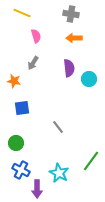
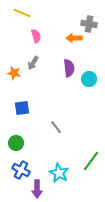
gray cross: moved 18 px right, 10 px down
orange star: moved 8 px up
gray line: moved 2 px left
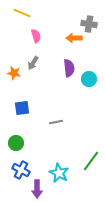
gray line: moved 5 px up; rotated 64 degrees counterclockwise
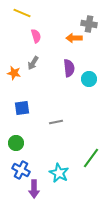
green line: moved 3 px up
purple arrow: moved 3 px left
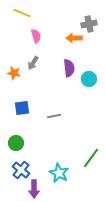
gray cross: rotated 21 degrees counterclockwise
gray line: moved 2 px left, 6 px up
blue cross: rotated 12 degrees clockwise
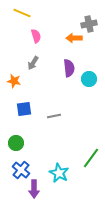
orange star: moved 8 px down
blue square: moved 2 px right, 1 px down
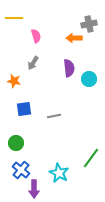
yellow line: moved 8 px left, 5 px down; rotated 24 degrees counterclockwise
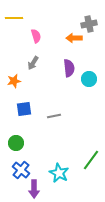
orange star: rotated 24 degrees counterclockwise
green line: moved 2 px down
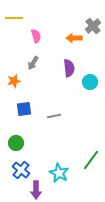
gray cross: moved 4 px right, 2 px down; rotated 28 degrees counterclockwise
cyan circle: moved 1 px right, 3 px down
purple arrow: moved 2 px right, 1 px down
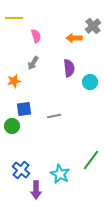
green circle: moved 4 px left, 17 px up
cyan star: moved 1 px right, 1 px down
